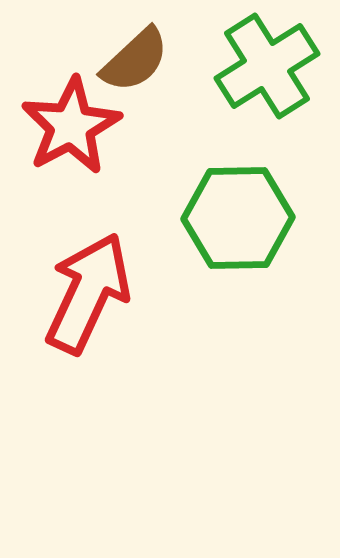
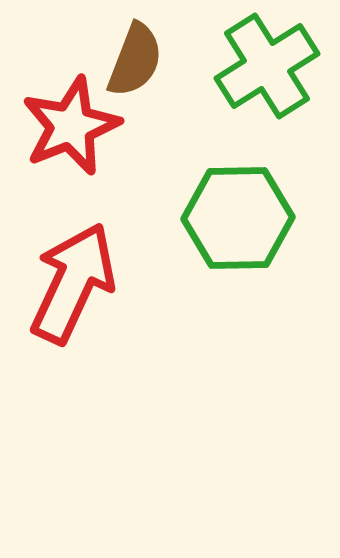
brown semicircle: rotated 26 degrees counterclockwise
red star: rotated 6 degrees clockwise
red arrow: moved 15 px left, 10 px up
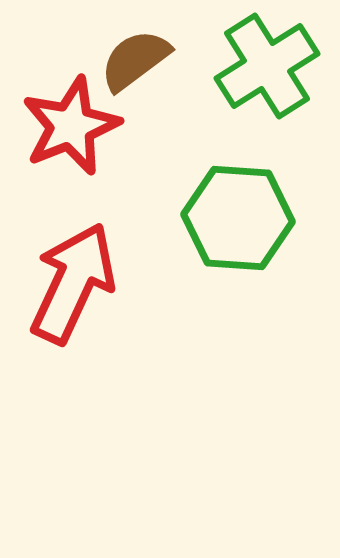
brown semicircle: rotated 148 degrees counterclockwise
green hexagon: rotated 5 degrees clockwise
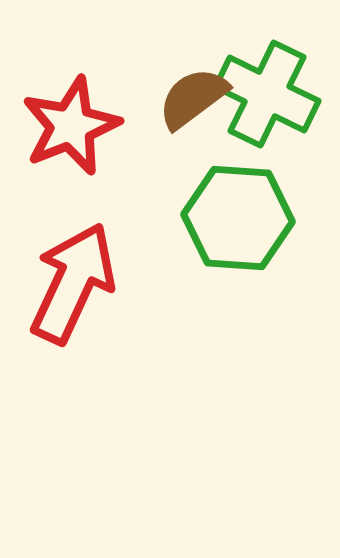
brown semicircle: moved 58 px right, 38 px down
green cross: moved 28 px down; rotated 32 degrees counterclockwise
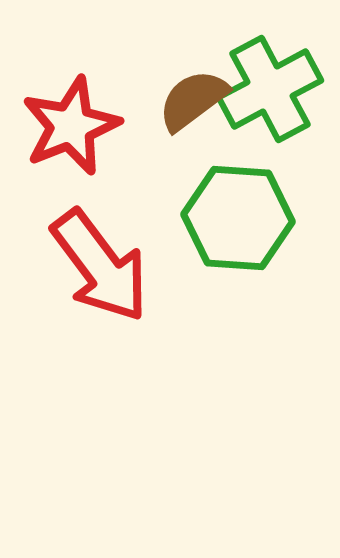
green cross: moved 3 px right, 5 px up; rotated 36 degrees clockwise
brown semicircle: moved 2 px down
red arrow: moved 27 px right, 17 px up; rotated 118 degrees clockwise
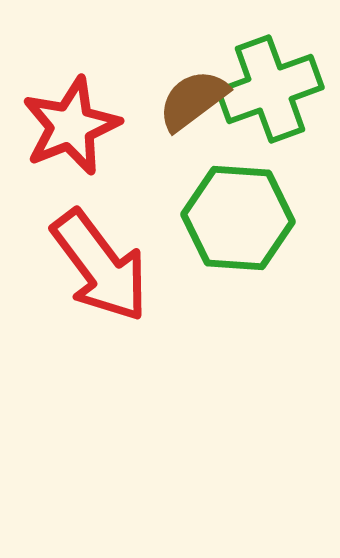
green cross: rotated 8 degrees clockwise
